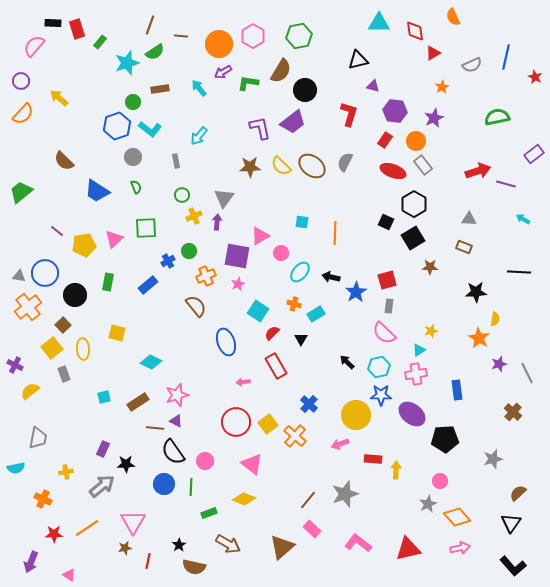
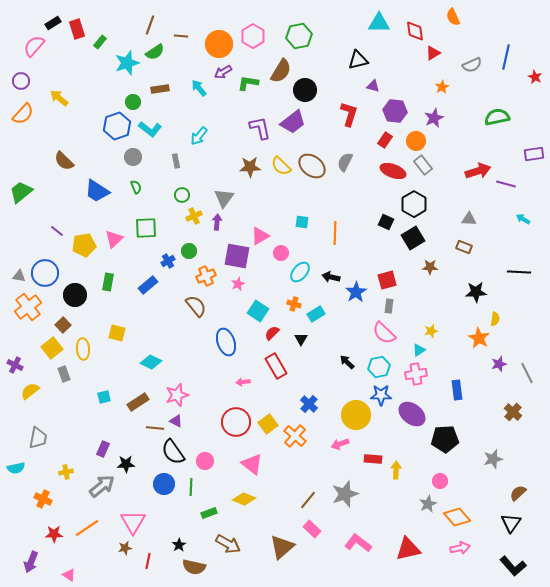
black rectangle at (53, 23): rotated 35 degrees counterclockwise
purple rectangle at (534, 154): rotated 30 degrees clockwise
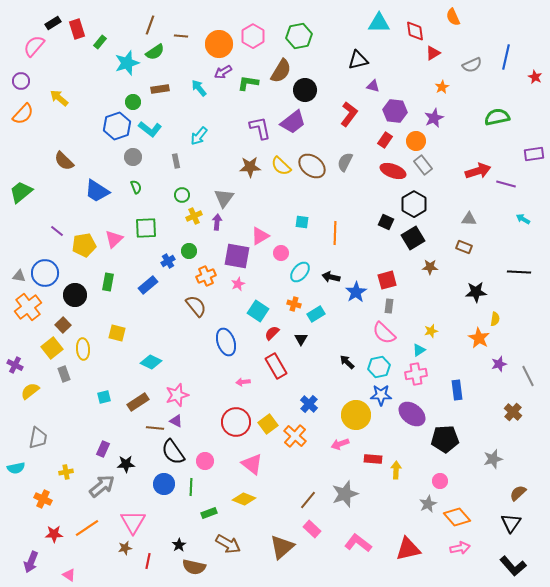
red L-shape at (349, 114): rotated 20 degrees clockwise
gray line at (527, 373): moved 1 px right, 3 px down
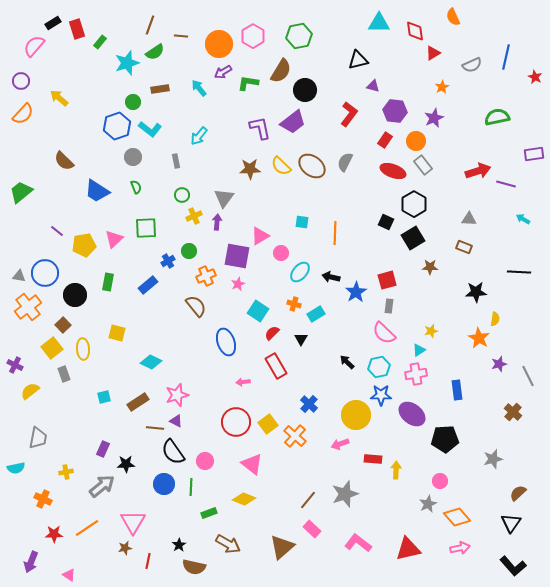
brown star at (250, 167): moved 2 px down
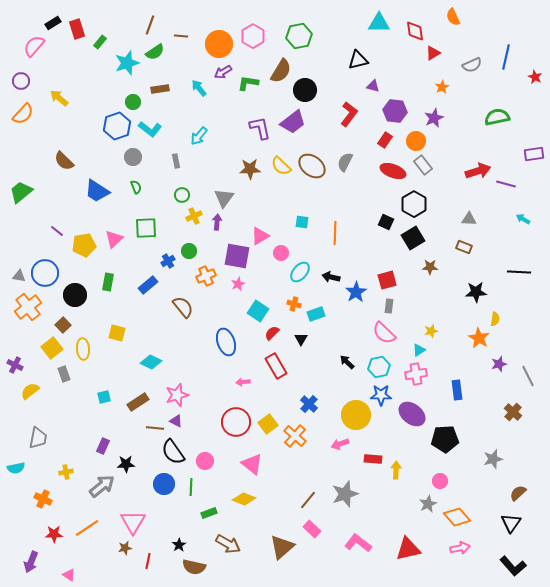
brown semicircle at (196, 306): moved 13 px left, 1 px down
cyan rectangle at (316, 314): rotated 12 degrees clockwise
purple rectangle at (103, 449): moved 3 px up
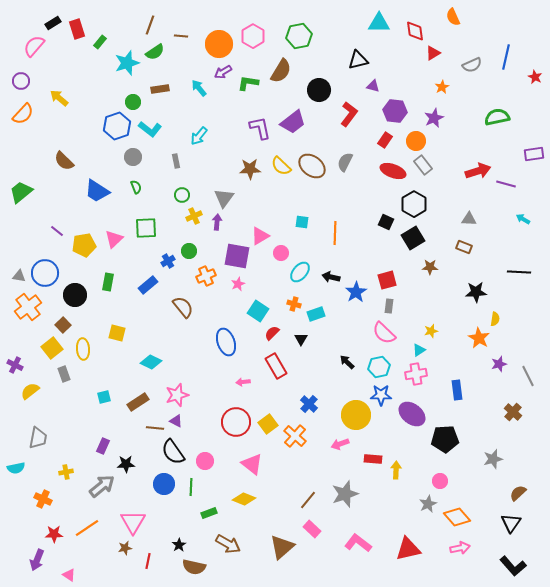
black circle at (305, 90): moved 14 px right
purple arrow at (31, 562): moved 6 px right, 2 px up
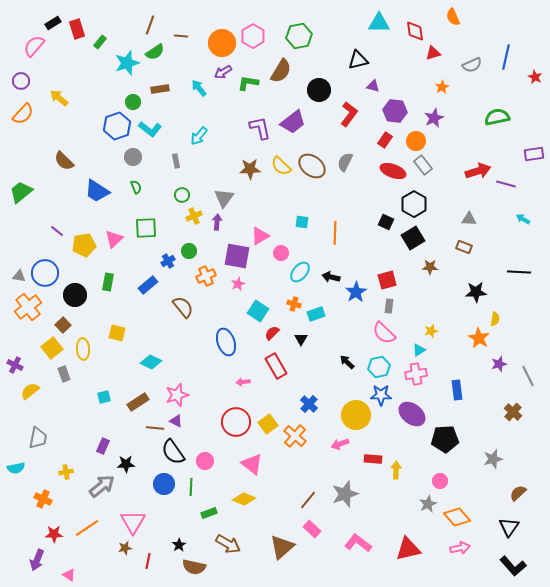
orange circle at (219, 44): moved 3 px right, 1 px up
red triangle at (433, 53): rotated 14 degrees clockwise
black triangle at (511, 523): moved 2 px left, 4 px down
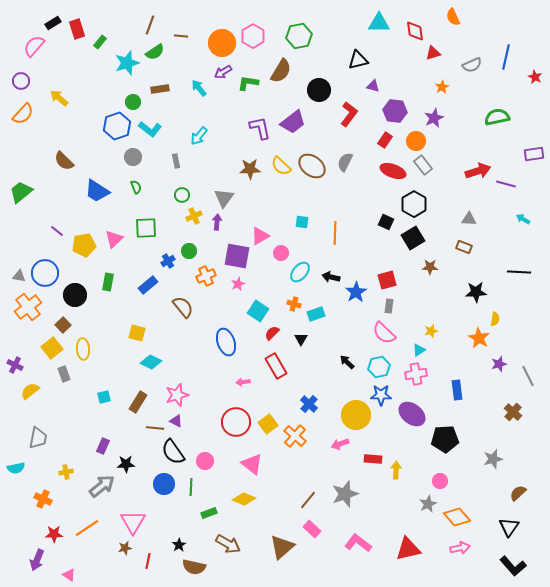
yellow square at (117, 333): moved 20 px right
brown rectangle at (138, 402): rotated 25 degrees counterclockwise
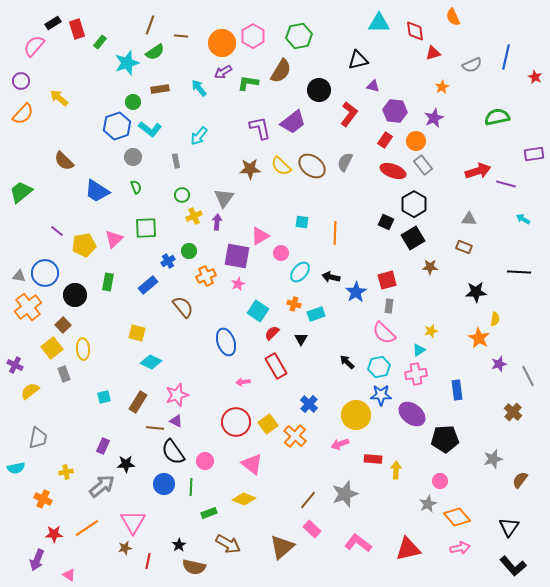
brown semicircle at (518, 493): moved 2 px right, 13 px up; rotated 12 degrees counterclockwise
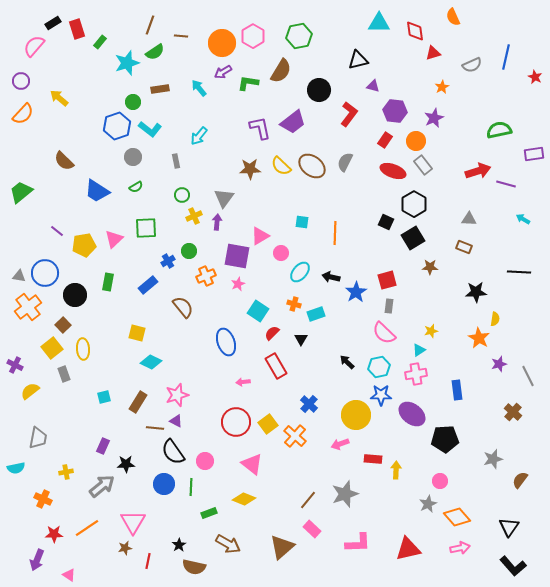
green semicircle at (497, 117): moved 2 px right, 13 px down
green semicircle at (136, 187): rotated 80 degrees clockwise
pink L-shape at (358, 543): rotated 140 degrees clockwise
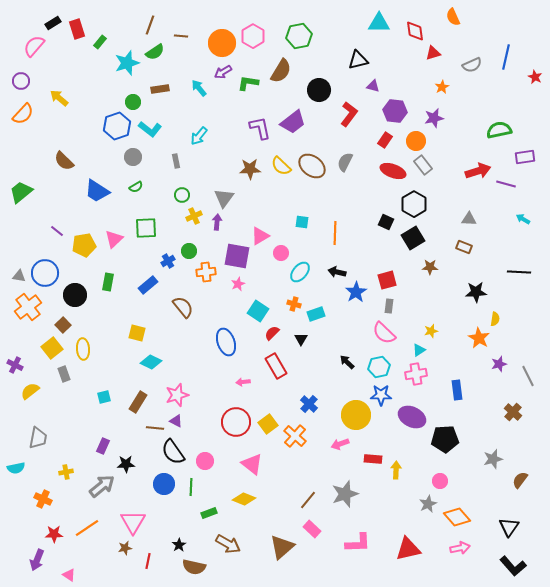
purple star at (434, 118): rotated 12 degrees clockwise
purple rectangle at (534, 154): moved 9 px left, 3 px down
orange cross at (206, 276): moved 4 px up; rotated 18 degrees clockwise
black arrow at (331, 277): moved 6 px right, 5 px up
purple ellipse at (412, 414): moved 3 px down; rotated 12 degrees counterclockwise
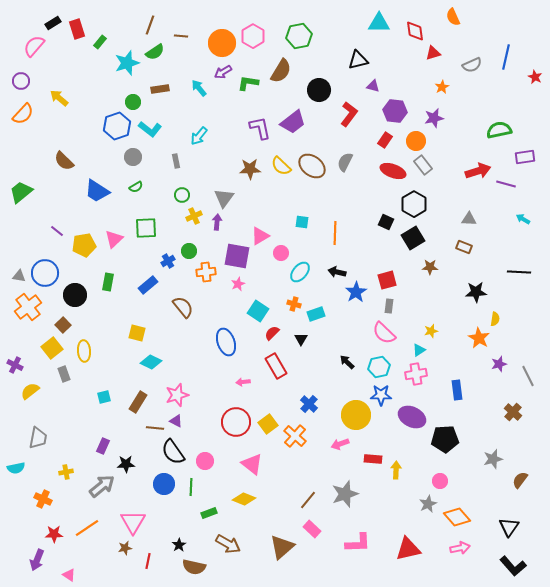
yellow ellipse at (83, 349): moved 1 px right, 2 px down
